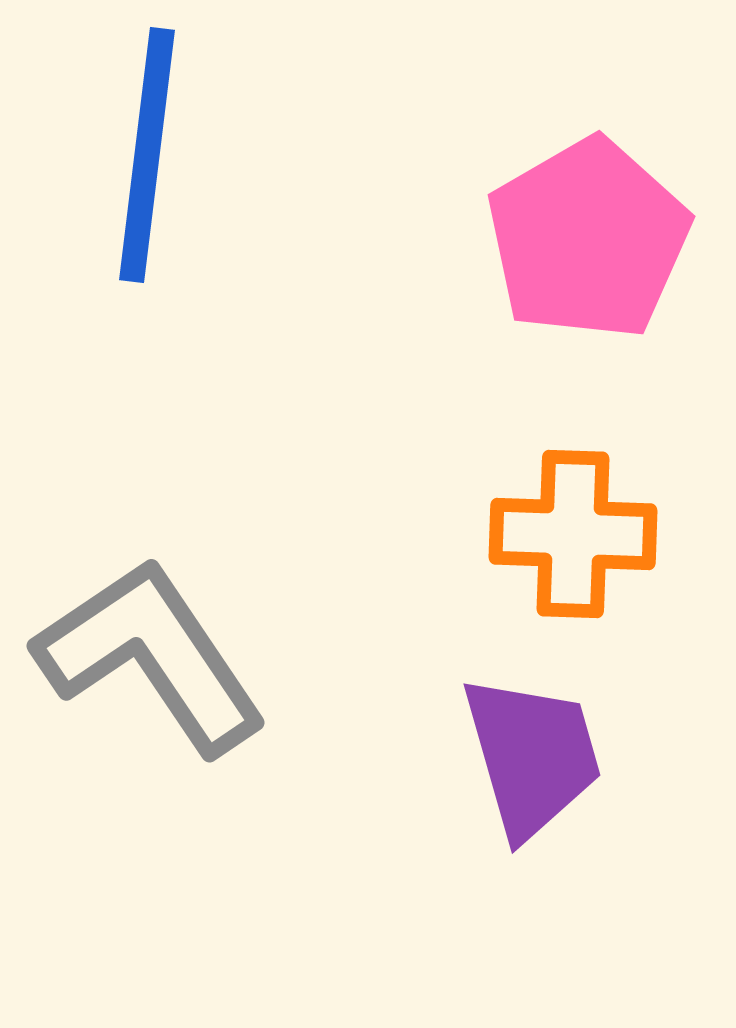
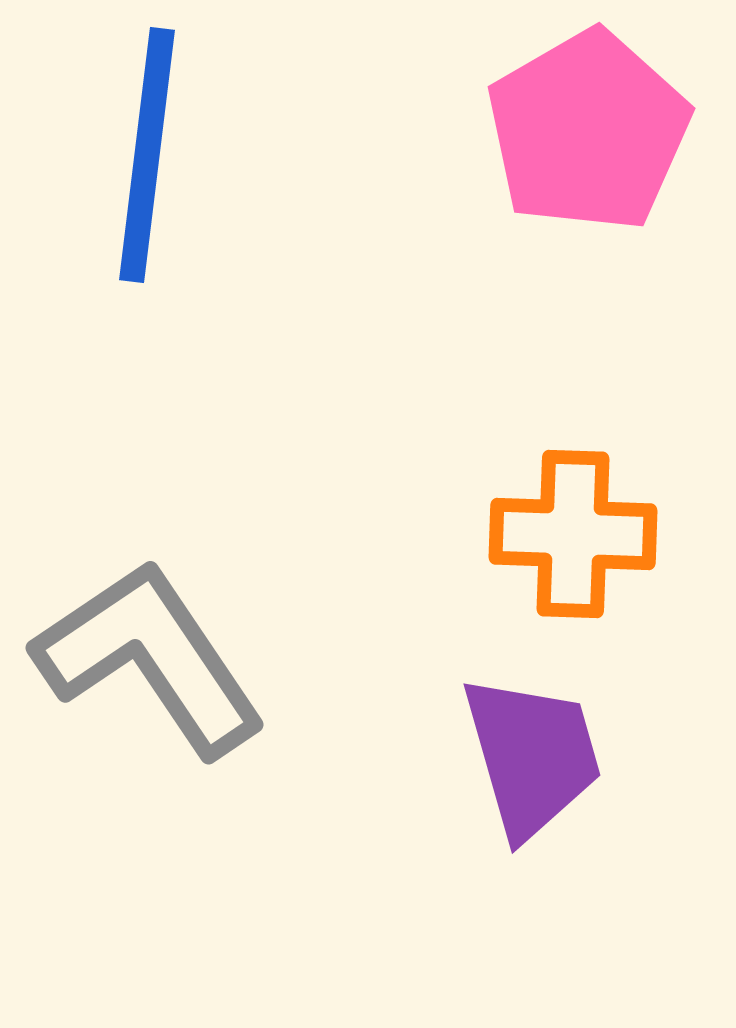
pink pentagon: moved 108 px up
gray L-shape: moved 1 px left, 2 px down
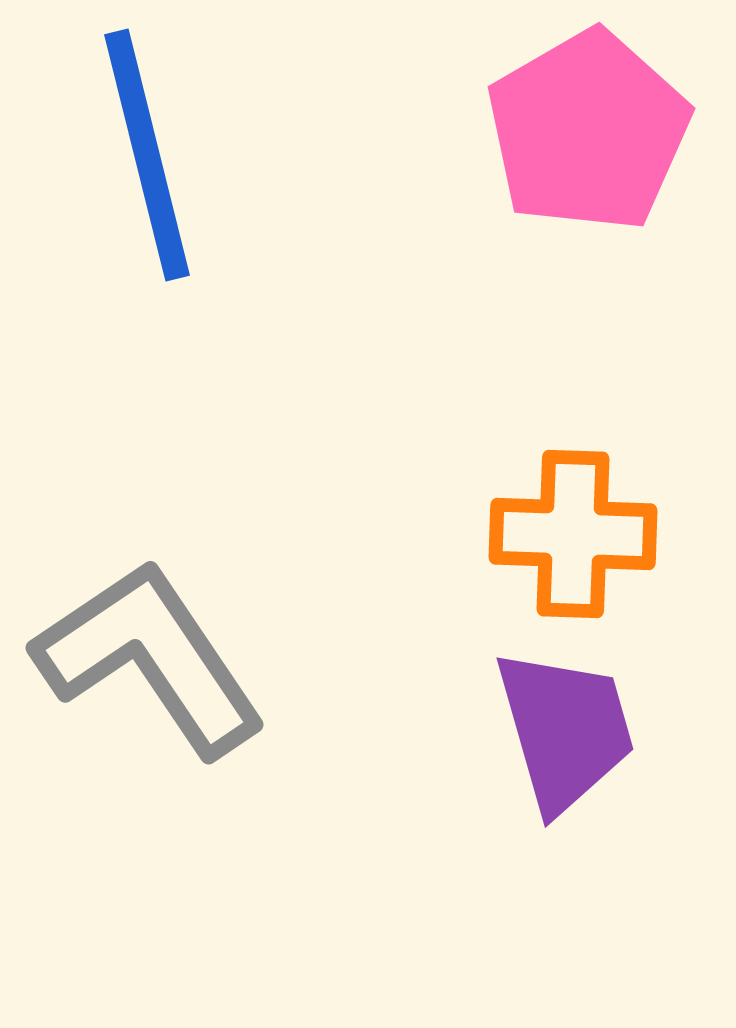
blue line: rotated 21 degrees counterclockwise
purple trapezoid: moved 33 px right, 26 px up
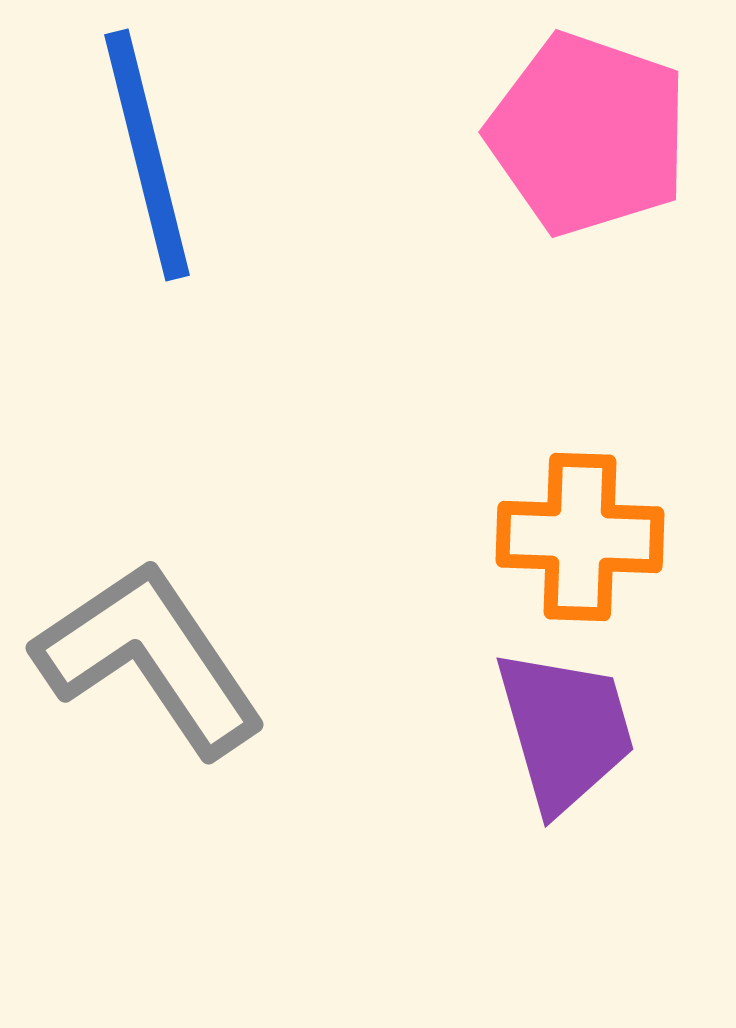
pink pentagon: moved 3 px down; rotated 23 degrees counterclockwise
orange cross: moved 7 px right, 3 px down
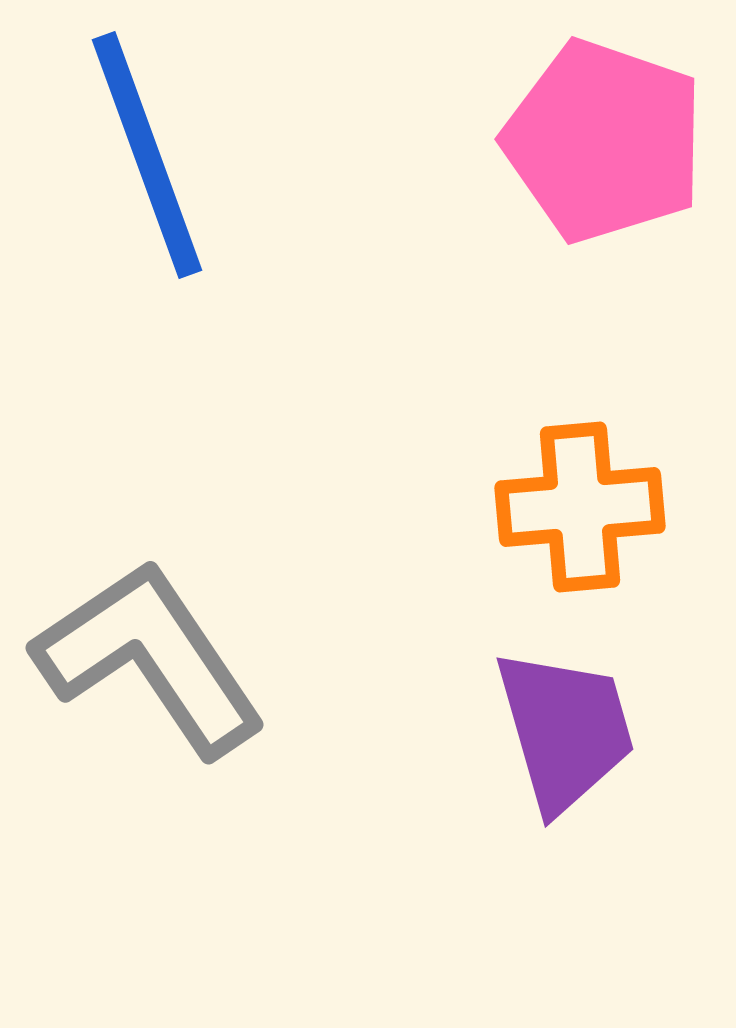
pink pentagon: moved 16 px right, 7 px down
blue line: rotated 6 degrees counterclockwise
orange cross: moved 30 px up; rotated 7 degrees counterclockwise
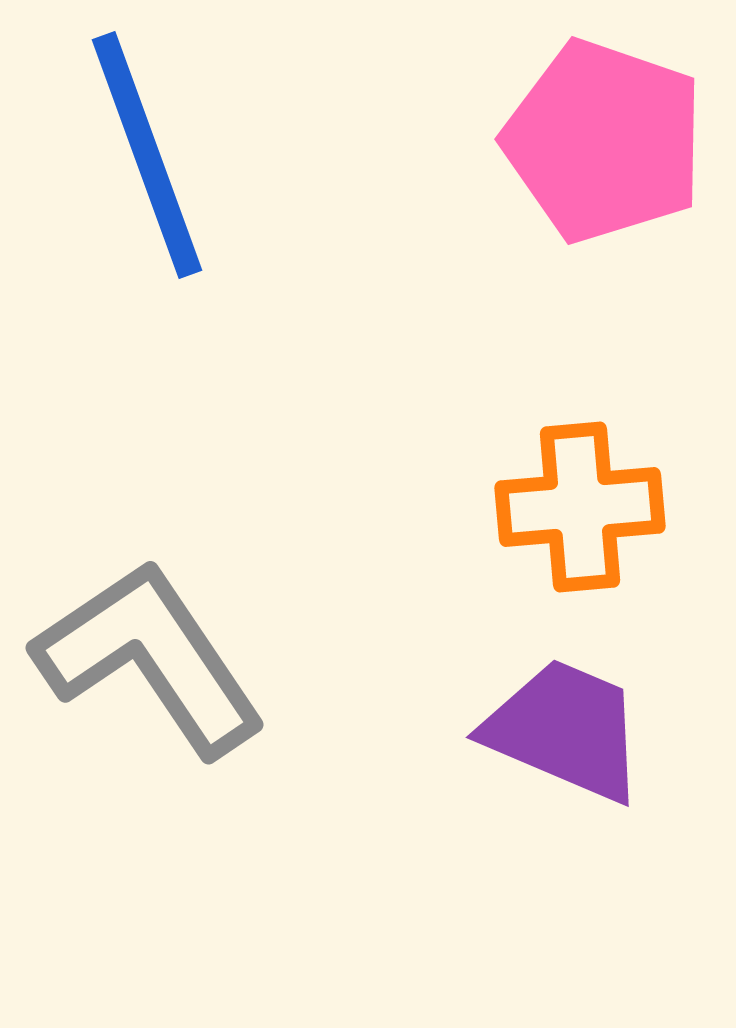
purple trapezoid: rotated 51 degrees counterclockwise
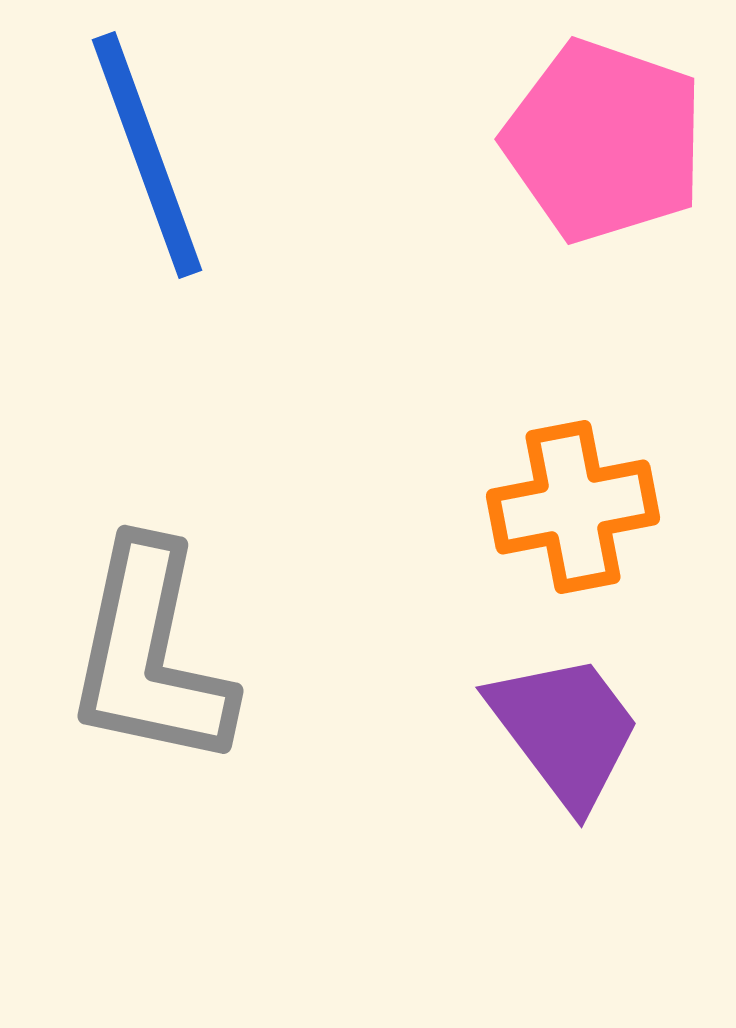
orange cross: moved 7 px left; rotated 6 degrees counterclockwise
gray L-shape: moved 3 px up; rotated 134 degrees counterclockwise
purple trapezoid: rotated 30 degrees clockwise
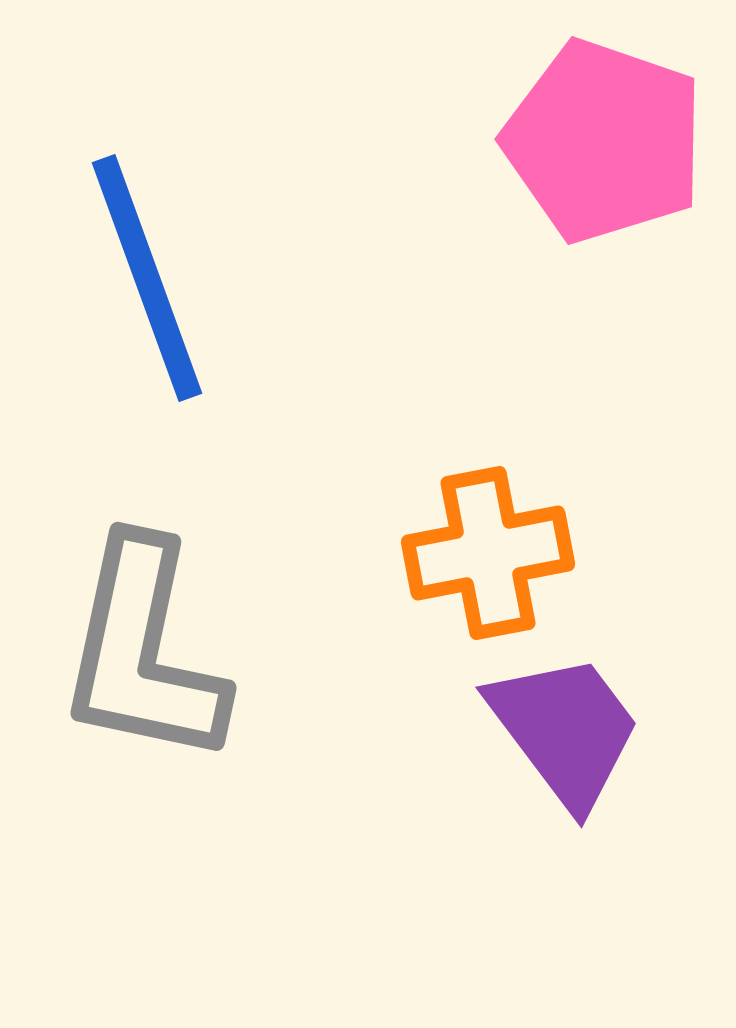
blue line: moved 123 px down
orange cross: moved 85 px left, 46 px down
gray L-shape: moved 7 px left, 3 px up
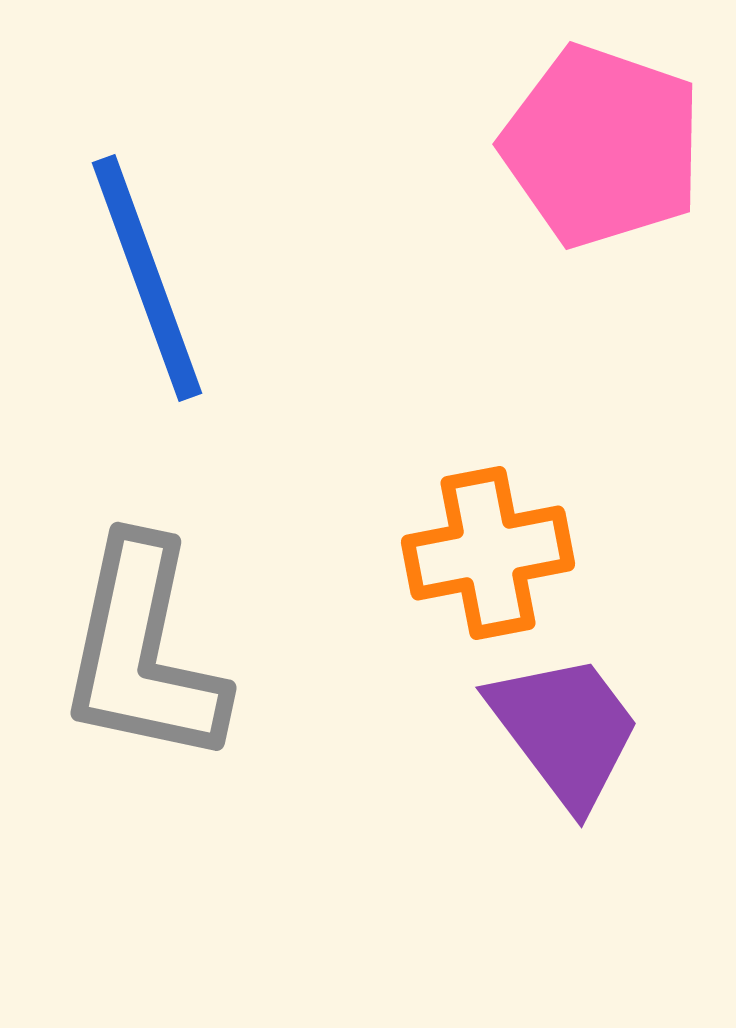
pink pentagon: moved 2 px left, 5 px down
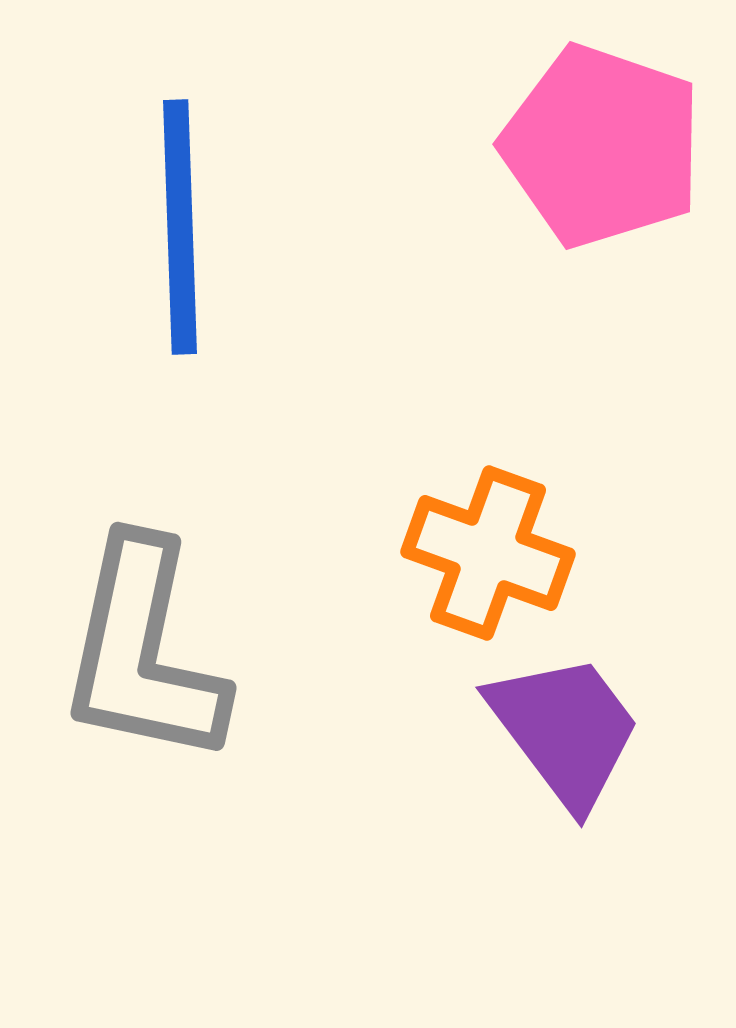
blue line: moved 33 px right, 51 px up; rotated 18 degrees clockwise
orange cross: rotated 31 degrees clockwise
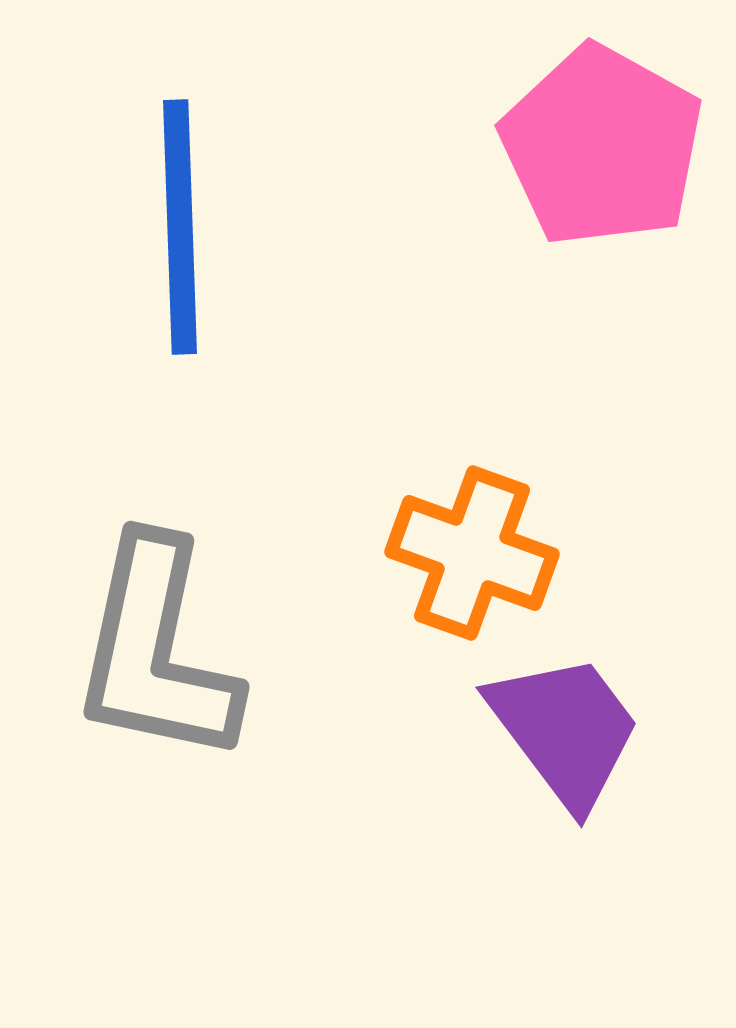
pink pentagon: rotated 10 degrees clockwise
orange cross: moved 16 px left
gray L-shape: moved 13 px right, 1 px up
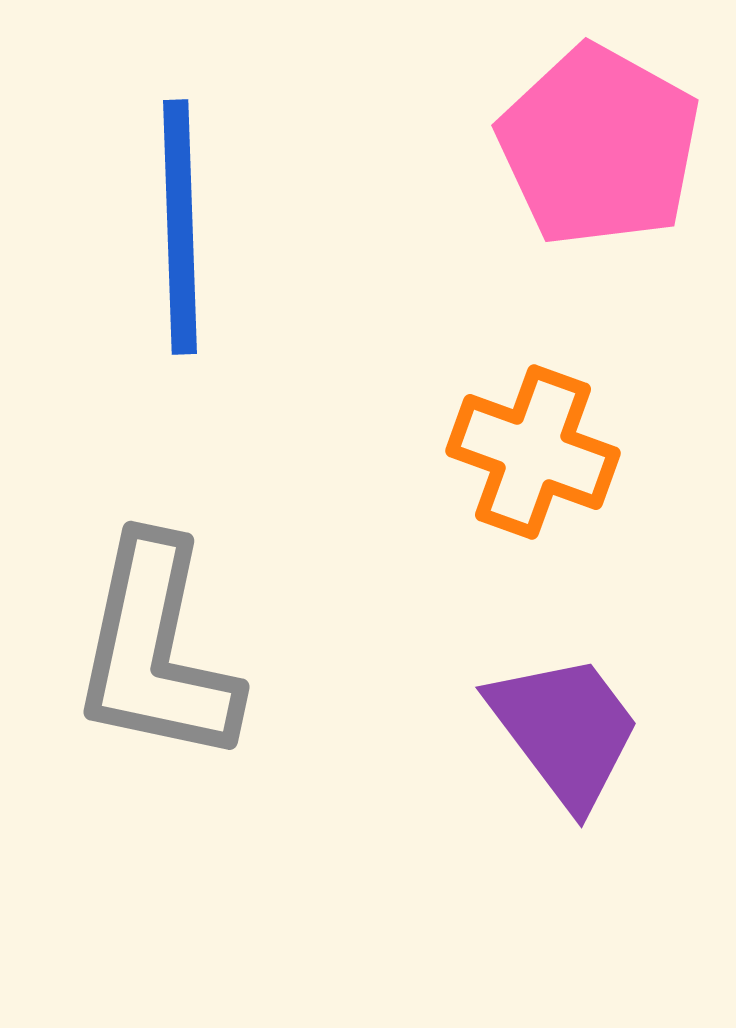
pink pentagon: moved 3 px left
orange cross: moved 61 px right, 101 px up
